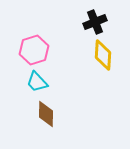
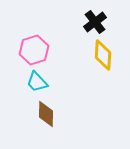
black cross: rotated 15 degrees counterclockwise
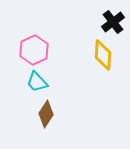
black cross: moved 18 px right
pink hexagon: rotated 8 degrees counterclockwise
brown diamond: rotated 32 degrees clockwise
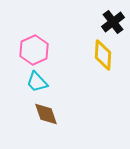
brown diamond: rotated 52 degrees counterclockwise
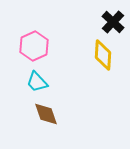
black cross: rotated 10 degrees counterclockwise
pink hexagon: moved 4 px up
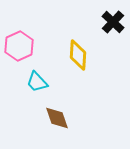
pink hexagon: moved 15 px left
yellow diamond: moved 25 px left
brown diamond: moved 11 px right, 4 px down
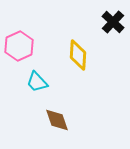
brown diamond: moved 2 px down
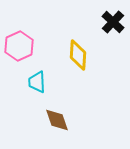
cyan trapezoid: rotated 40 degrees clockwise
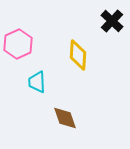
black cross: moved 1 px left, 1 px up
pink hexagon: moved 1 px left, 2 px up
brown diamond: moved 8 px right, 2 px up
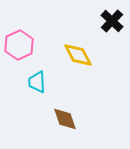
pink hexagon: moved 1 px right, 1 px down
yellow diamond: rotated 32 degrees counterclockwise
brown diamond: moved 1 px down
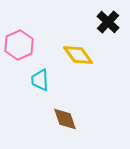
black cross: moved 4 px left, 1 px down
yellow diamond: rotated 8 degrees counterclockwise
cyan trapezoid: moved 3 px right, 2 px up
